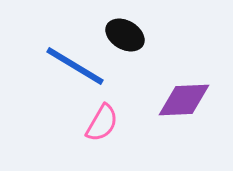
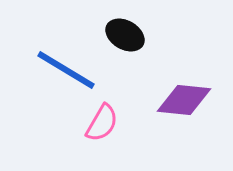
blue line: moved 9 px left, 4 px down
purple diamond: rotated 8 degrees clockwise
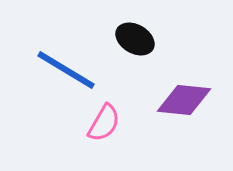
black ellipse: moved 10 px right, 4 px down
pink semicircle: moved 2 px right
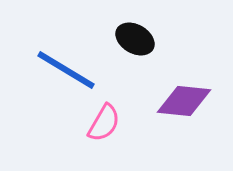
purple diamond: moved 1 px down
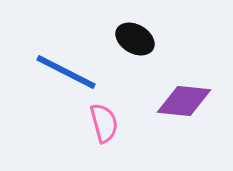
blue line: moved 2 px down; rotated 4 degrees counterclockwise
pink semicircle: rotated 45 degrees counterclockwise
